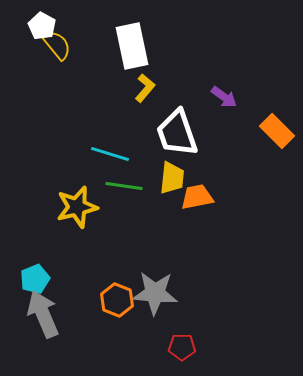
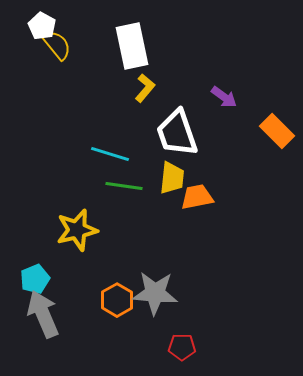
yellow star: moved 23 px down
orange hexagon: rotated 8 degrees clockwise
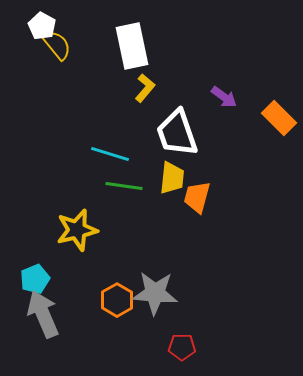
orange rectangle: moved 2 px right, 13 px up
orange trapezoid: rotated 64 degrees counterclockwise
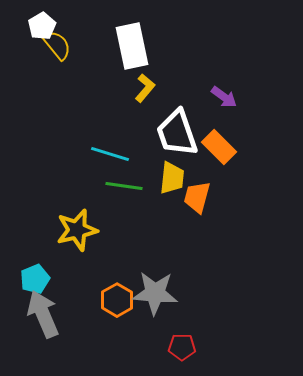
white pentagon: rotated 12 degrees clockwise
orange rectangle: moved 60 px left, 29 px down
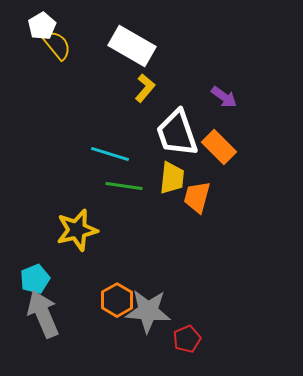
white rectangle: rotated 48 degrees counterclockwise
gray star: moved 7 px left, 18 px down
red pentagon: moved 5 px right, 8 px up; rotated 24 degrees counterclockwise
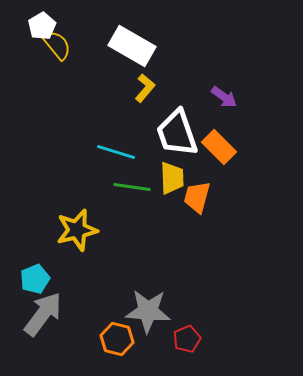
cyan line: moved 6 px right, 2 px up
yellow trapezoid: rotated 8 degrees counterclockwise
green line: moved 8 px right, 1 px down
orange hexagon: moved 39 px down; rotated 16 degrees counterclockwise
gray arrow: rotated 60 degrees clockwise
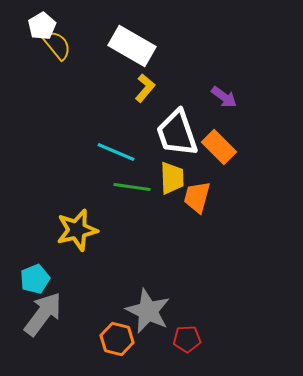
cyan line: rotated 6 degrees clockwise
gray star: rotated 21 degrees clockwise
red pentagon: rotated 20 degrees clockwise
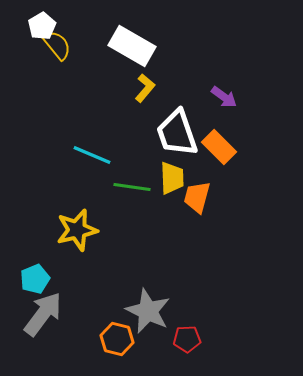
cyan line: moved 24 px left, 3 px down
